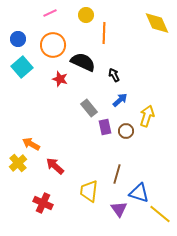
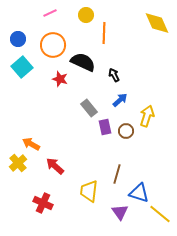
purple triangle: moved 1 px right, 3 px down
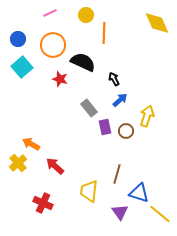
black arrow: moved 4 px down
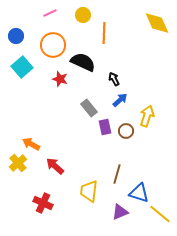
yellow circle: moved 3 px left
blue circle: moved 2 px left, 3 px up
purple triangle: rotated 42 degrees clockwise
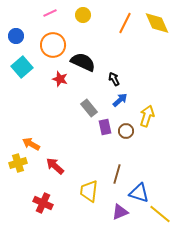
orange line: moved 21 px right, 10 px up; rotated 25 degrees clockwise
yellow cross: rotated 24 degrees clockwise
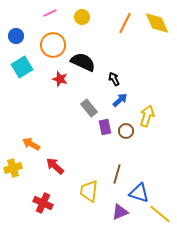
yellow circle: moved 1 px left, 2 px down
cyan square: rotated 10 degrees clockwise
yellow cross: moved 5 px left, 5 px down
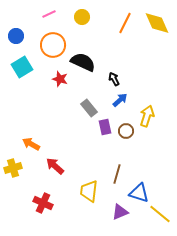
pink line: moved 1 px left, 1 px down
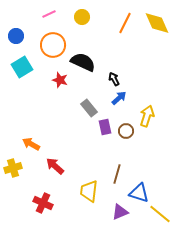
red star: moved 1 px down
blue arrow: moved 1 px left, 2 px up
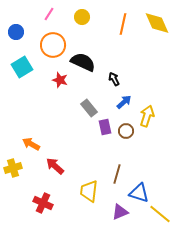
pink line: rotated 32 degrees counterclockwise
orange line: moved 2 px left, 1 px down; rotated 15 degrees counterclockwise
blue circle: moved 4 px up
blue arrow: moved 5 px right, 4 px down
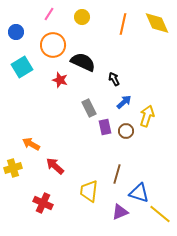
gray rectangle: rotated 12 degrees clockwise
